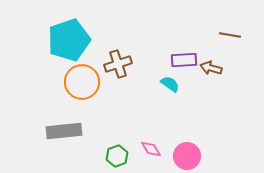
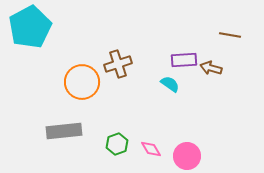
cyan pentagon: moved 39 px left, 13 px up; rotated 9 degrees counterclockwise
green hexagon: moved 12 px up
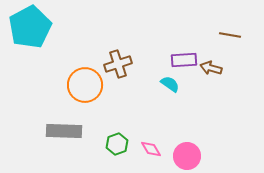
orange circle: moved 3 px right, 3 px down
gray rectangle: rotated 8 degrees clockwise
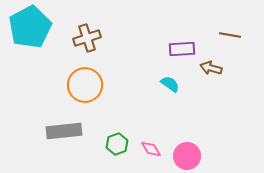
purple rectangle: moved 2 px left, 11 px up
brown cross: moved 31 px left, 26 px up
gray rectangle: rotated 8 degrees counterclockwise
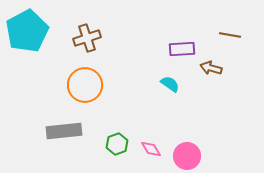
cyan pentagon: moved 3 px left, 4 px down
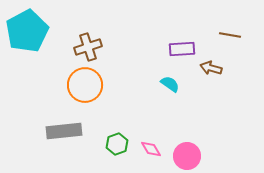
brown cross: moved 1 px right, 9 px down
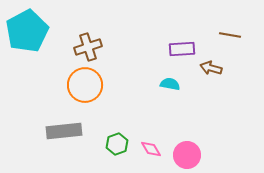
cyan semicircle: rotated 24 degrees counterclockwise
pink circle: moved 1 px up
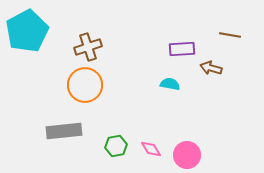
green hexagon: moved 1 px left, 2 px down; rotated 10 degrees clockwise
